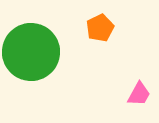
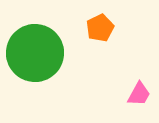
green circle: moved 4 px right, 1 px down
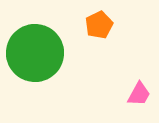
orange pentagon: moved 1 px left, 3 px up
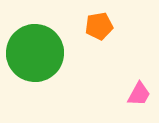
orange pentagon: moved 1 px down; rotated 16 degrees clockwise
